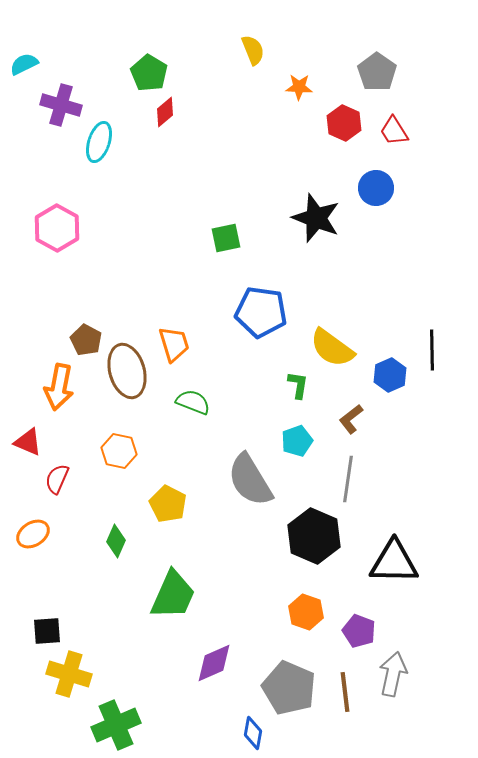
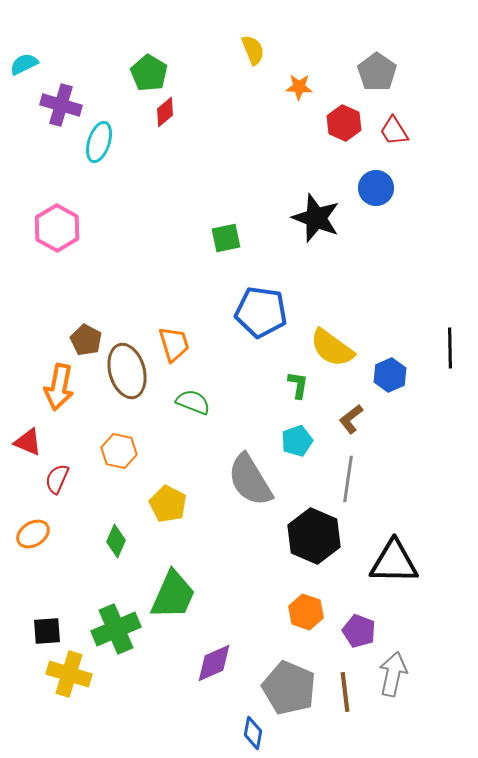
black line at (432, 350): moved 18 px right, 2 px up
green cross at (116, 725): moved 96 px up
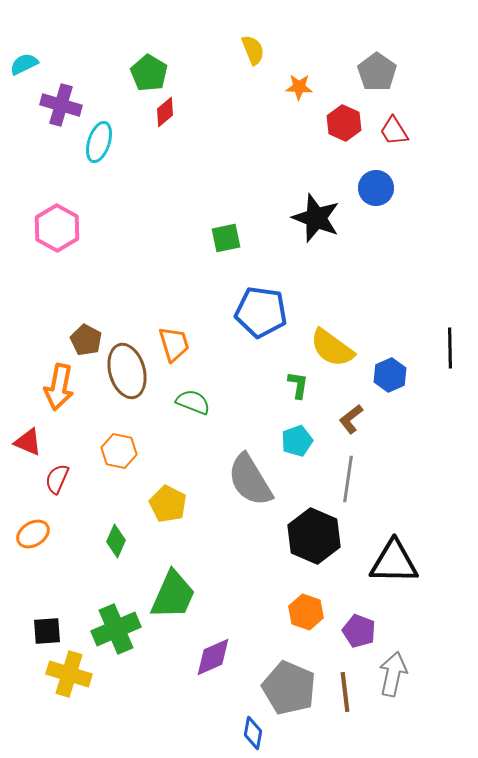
purple diamond at (214, 663): moved 1 px left, 6 px up
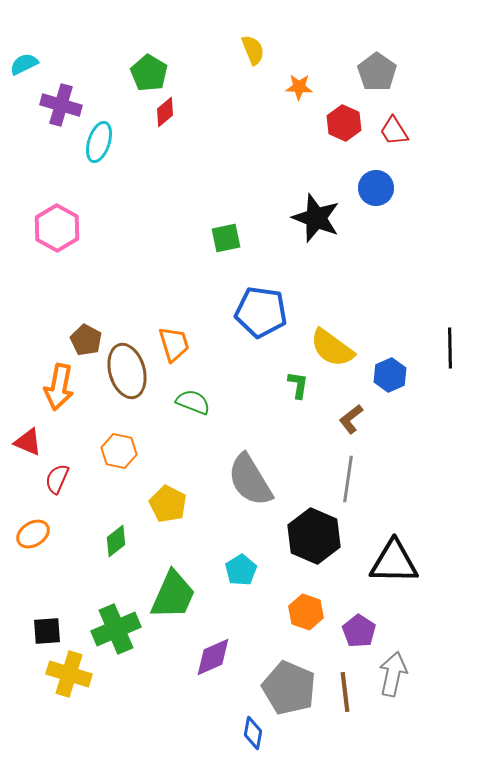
cyan pentagon at (297, 441): moved 56 px left, 129 px down; rotated 12 degrees counterclockwise
green diamond at (116, 541): rotated 28 degrees clockwise
purple pentagon at (359, 631): rotated 12 degrees clockwise
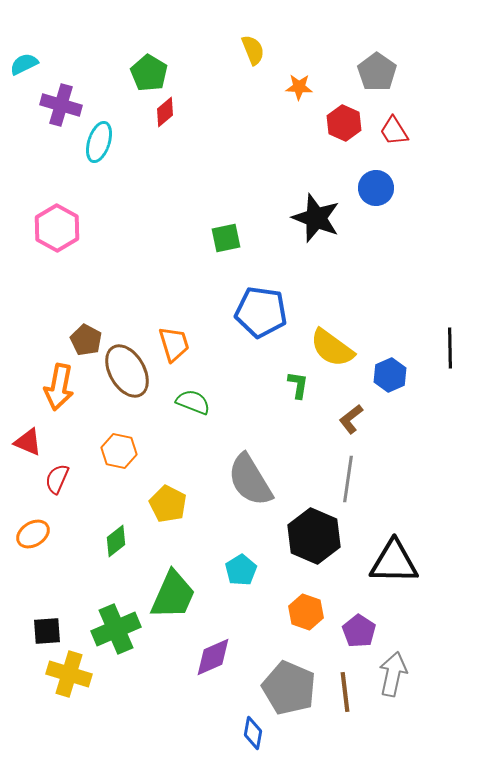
brown ellipse at (127, 371): rotated 14 degrees counterclockwise
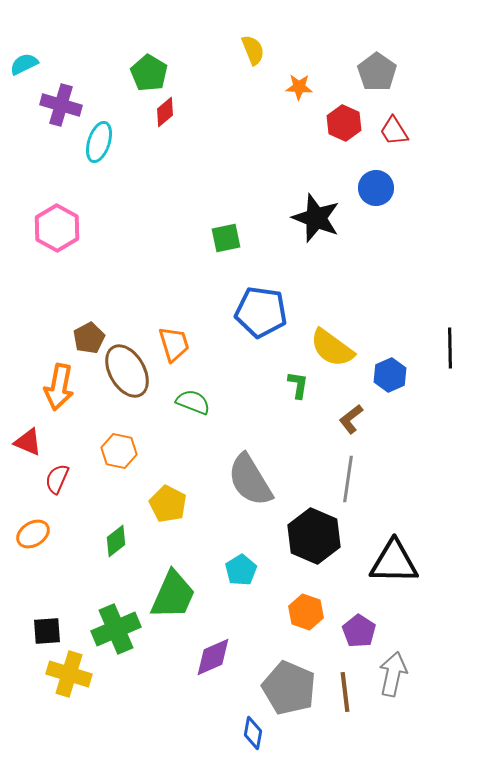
brown pentagon at (86, 340): moved 3 px right, 2 px up; rotated 16 degrees clockwise
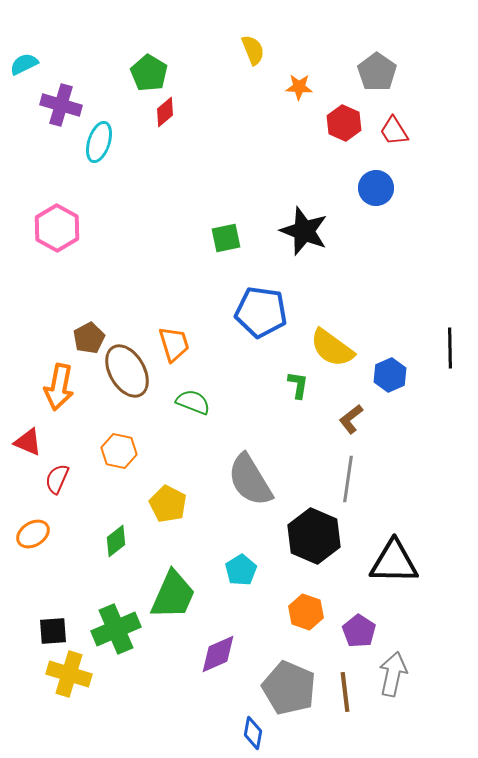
black star at (316, 218): moved 12 px left, 13 px down
black square at (47, 631): moved 6 px right
purple diamond at (213, 657): moved 5 px right, 3 px up
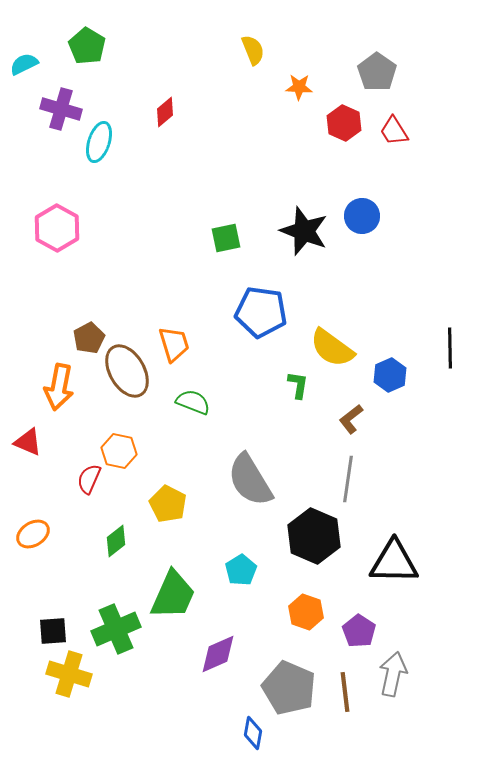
green pentagon at (149, 73): moved 62 px left, 27 px up
purple cross at (61, 105): moved 4 px down
blue circle at (376, 188): moved 14 px left, 28 px down
red semicircle at (57, 479): moved 32 px right
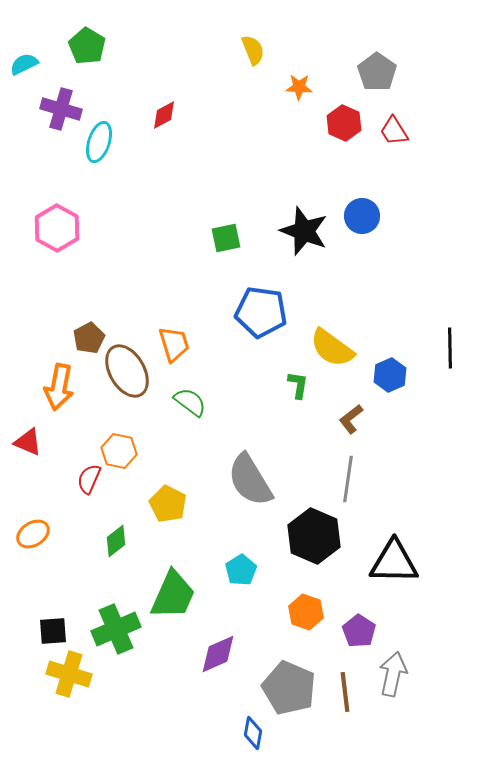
red diamond at (165, 112): moved 1 px left, 3 px down; rotated 12 degrees clockwise
green semicircle at (193, 402): moved 3 px left; rotated 16 degrees clockwise
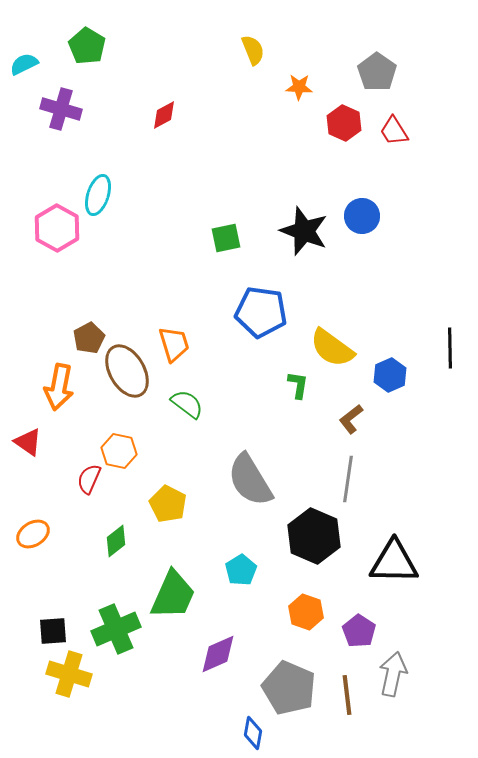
cyan ellipse at (99, 142): moved 1 px left, 53 px down
green semicircle at (190, 402): moved 3 px left, 2 px down
red triangle at (28, 442): rotated 12 degrees clockwise
brown line at (345, 692): moved 2 px right, 3 px down
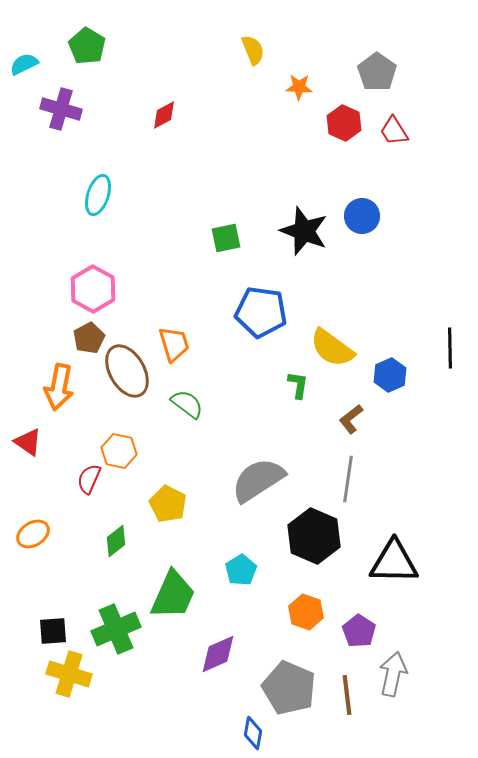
pink hexagon at (57, 228): moved 36 px right, 61 px down
gray semicircle at (250, 480): moved 8 px right; rotated 88 degrees clockwise
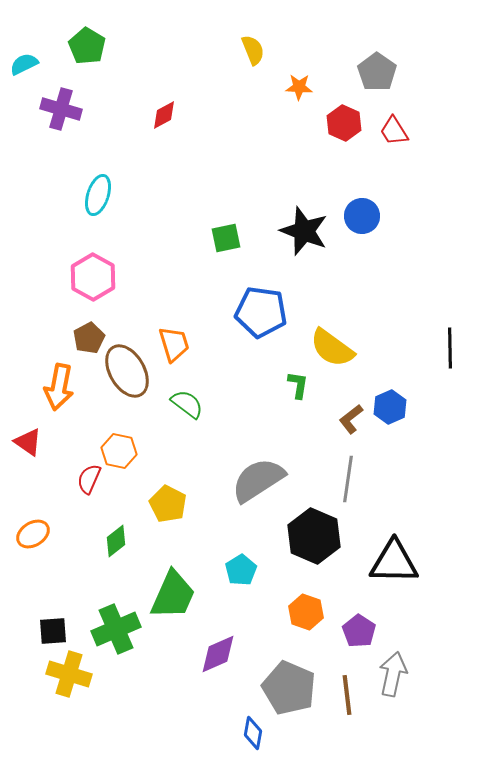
pink hexagon at (93, 289): moved 12 px up
blue hexagon at (390, 375): moved 32 px down
